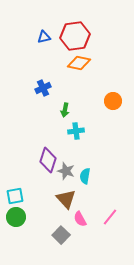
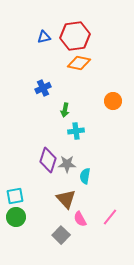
gray star: moved 1 px right, 7 px up; rotated 18 degrees counterclockwise
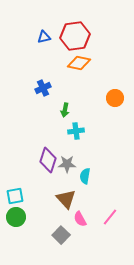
orange circle: moved 2 px right, 3 px up
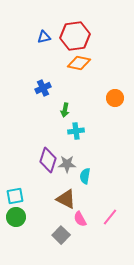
brown triangle: rotated 20 degrees counterclockwise
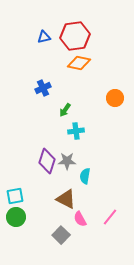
green arrow: rotated 24 degrees clockwise
purple diamond: moved 1 px left, 1 px down
gray star: moved 3 px up
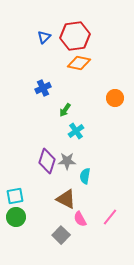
blue triangle: rotated 32 degrees counterclockwise
cyan cross: rotated 28 degrees counterclockwise
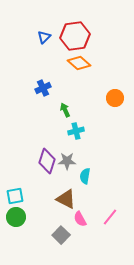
orange diamond: rotated 30 degrees clockwise
green arrow: rotated 120 degrees clockwise
cyan cross: rotated 21 degrees clockwise
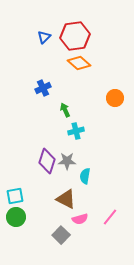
pink semicircle: rotated 77 degrees counterclockwise
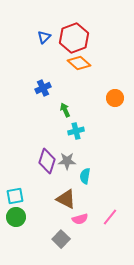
red hexagon: moved 1 px left, 2 px down; rotated 12 degrees counterclockwise
gray square: moved 4 px down
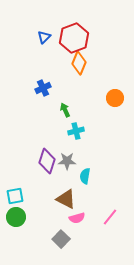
orange diamond: rotated 70 degrees clockwise
pink semicircle: moved 3 px left, 1 px up
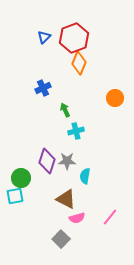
green circle: moved 5 px right, 39 px up
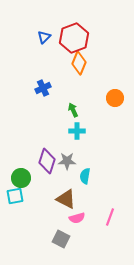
green arrow: moved 8 px right
cyan cross: moved 1 px right; rotated 14 degrees clockwise
pink line: rotated 18 degrees counterclockwise
gray square: rotated 18 degrees counterclockwise
